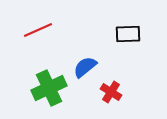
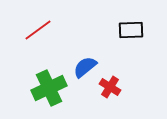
red line: rotated 12 degrees counterclockwise
black rectangle: moved 3 px right, 4 px up
red cross: moved 1 px left, 5 px up
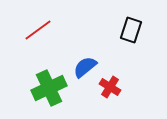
black rectangle: rotated 70 degrees counterclockwise
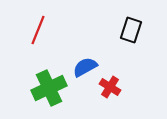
red line: rotated 32 degrees counterclockwise
blue semicircle: rotated 10 degrees clockwise
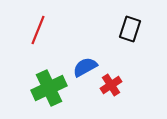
black rectangle: moved 1 px left, 1 px up
red cross: moved 1 px right, 2 px up; rotated 25 degrees clockwise
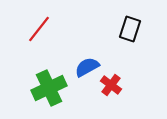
red line: moved 1 px right, 1 px up; rotated 16 degrees clockwise
blue semicircle: moved 2 px right
red cross: rotated 20 degrees counterclockwise
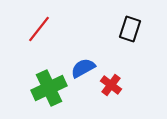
blue semicircle: moved 4 px left, 1 px down
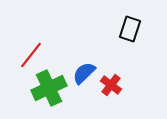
red line: moved 8 px left, 26 px down
blue semicircle: moved 1 px right, 5 px down; rotated 15 degrees counterclockwise
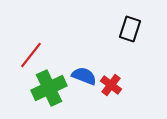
blue semicircle: moved 3 px down; rotated 65 degrees clockwise
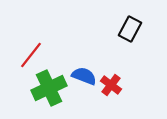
black rectangle: rotated 10 degrees clockwise
